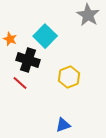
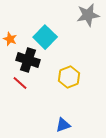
gray star: rotated 30 degrees clockwise
cyan square: moved 1 px down
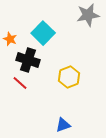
cyan square: moved 2 px left, 4 px up
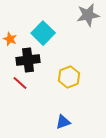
black cross: rotated 25 degrees counterclockwise
blue triangle: moved 3 px up
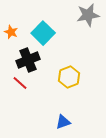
orange star: moved 1 px right, 7 px up
black cross: rotated 15 degrees counterclockwise
